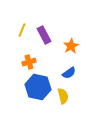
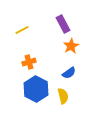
yellow line: rotated 40 degrees clockwise
purple rectangle: moved 19 px right, 11 px up
blue hexagon: moved 2 px left, 2 px down; rotated 15 degrees clockwise
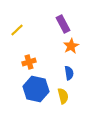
yellow line: moved 5 px left; rotated 16 degrees counterclockwise
blue semicircle: rotated 64 degrees counterclockwise
blue hexagon: rotated 15 degrees counterclockwise
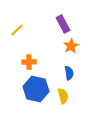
orange cross: rotated 16 degrees clockwise
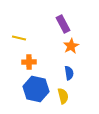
yellow line: moved 2 px right, 8 px down; rotated 56 degrees clockwise
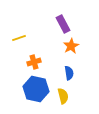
yellow line: rotated 32 degrees counterclockwise
orange cross: moved 5 px right; rotated 16 degrees counterclockwise
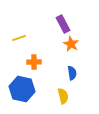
orange star: moved 2 px up; rotated 14 degrees counterclockwise
orange cross: rotated 16 degrees clockwise
blue semicircle: moved 3 px right
blue hexagon: moved 14 px left
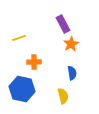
orange star: rotated 14 degrees clockwise
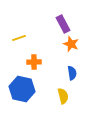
orange star: rotated 21 degrees counterclockwise
